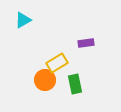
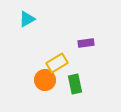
cyan triangle: moved 4 px right, 1 px up
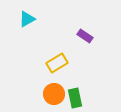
purple rectangle: moved 1 px left, 7 px up; rotated 42 degrees clockwise
orange circle: moved 9 px right, 14 px down
green rectangle: moved 14 px down
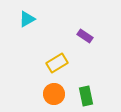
green rectangle: moved 11 px right, 2 px up
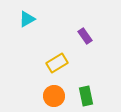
purple rectangle: rotated 21 degrees clockwise
orange circle: moved 2 px down
